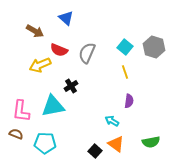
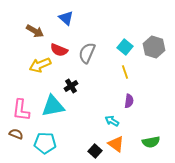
pink L-shape: moved 1 px up
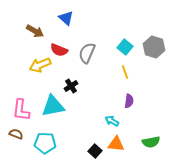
orange triangle: rotated 30 degrees counterclockwise
